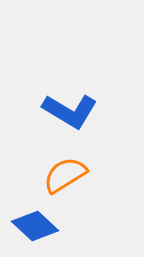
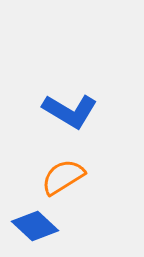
orange semicircle: moved 2 px left, 2 px down
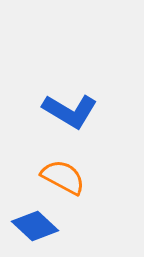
orange semicircle: rotated 60 degrees clockwise
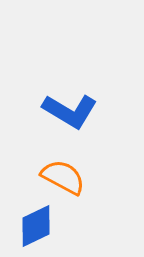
blue diamond: moved 1 px right; rotated 69 degrees counterclockwise
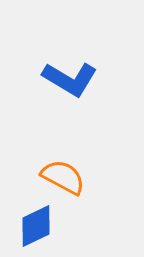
blue L-shape: moved 32 px up
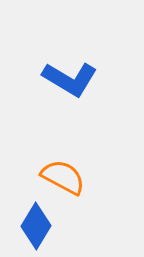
blue diamond: rotated 33 degrees counterclockwise
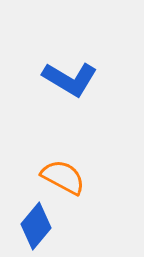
blue diamond: rotated 9 degrees clockwise
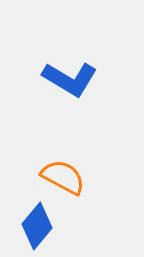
blue diamond: moved 1 px right
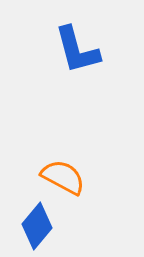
blue L-shape: moved 7 px right, 29 px up; rotated 44 degrees clockwise
